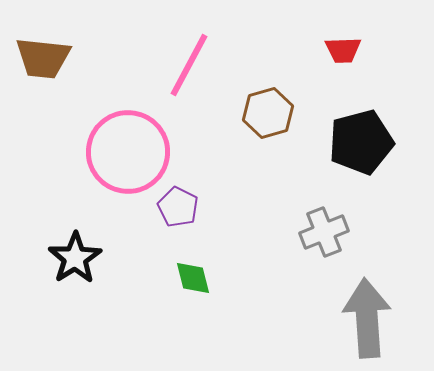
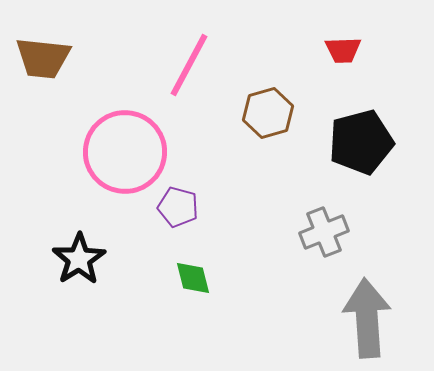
pink circle: moved 3 px left
purple pentagon: rotated 12 degrees counterclockwise
black star: moved 4 px right, 1 px down
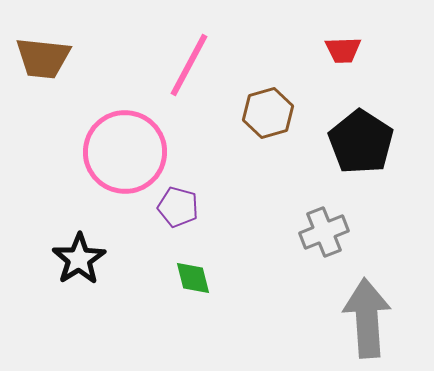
black pentagon: rotated 24 degrees counterclockwise
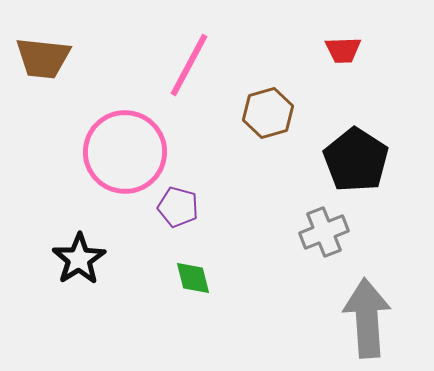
black pentagon: moved 5 px left, 18 px down
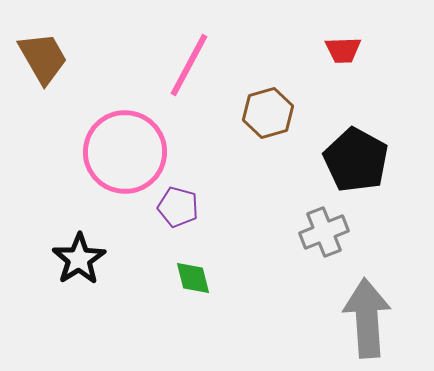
brown trapezoid: rotated 126 degrees counterclockwise
black pentagon: rotated 4 degrees counterclockwise
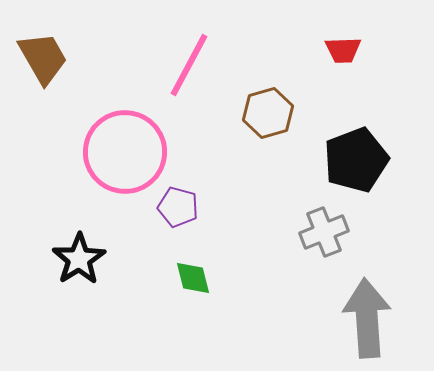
black pentagon: rotated 22 degrees clockwise
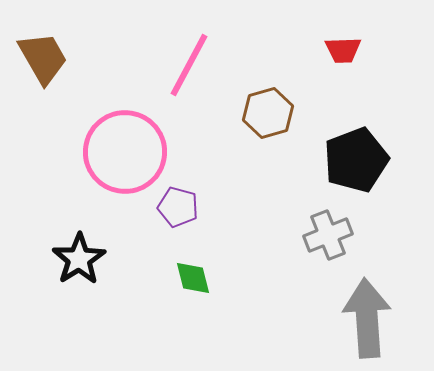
gray cross: moved 4 px right, 3 px down
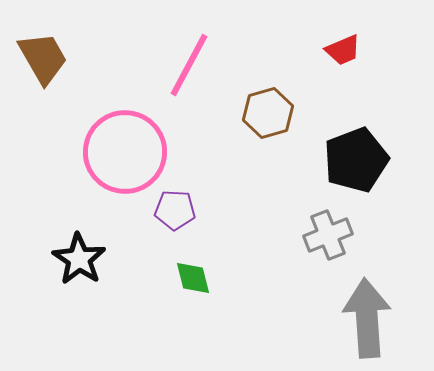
red trapezoid: rotated 21 degrees counterclockwise
purple pentagon: moved 3 px left, 3 px down; rotated 12 degrees counterclockwise
black star: rotated 6 degrees counterclockwise
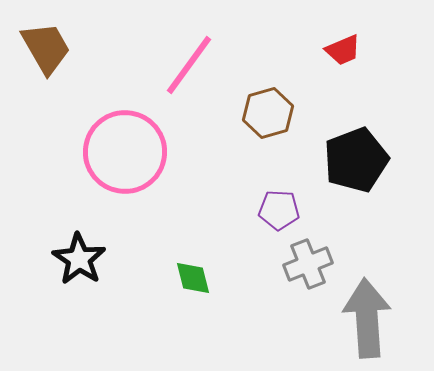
brown trapezoid: moved 3 px right, 10 px up
pink line: rotated 8 degrees clockwise
purple pentagon: moved 104 px right
gray cross: moved 20 px left, 29 px down
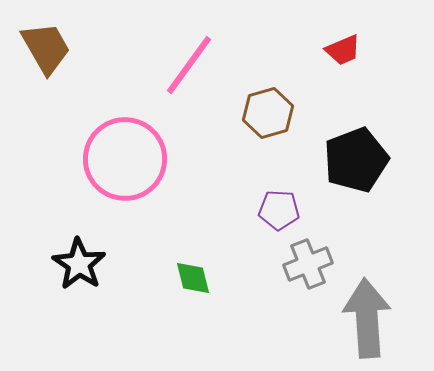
pink circle: moved 7 px down
black star: moved 5 px down
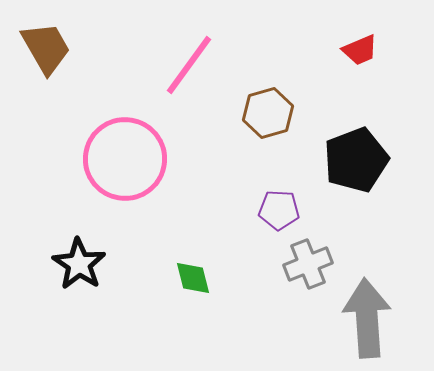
red trapezoid: moved 17 px right
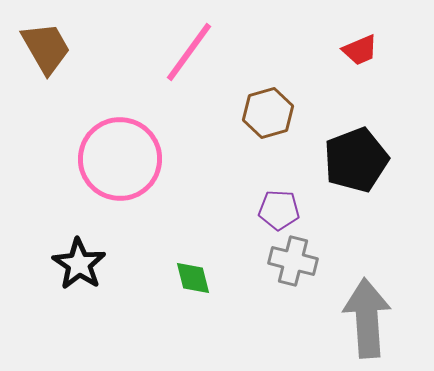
pink line: moved 13 px up
pink circle: moved 5 px left
gray cross: moved 15 px left, 3 px up; rotated 36 degrees clockwise
